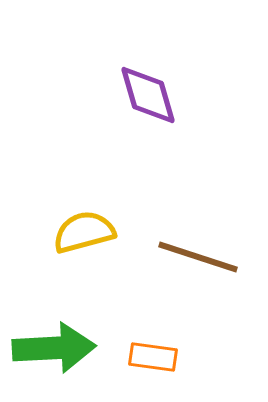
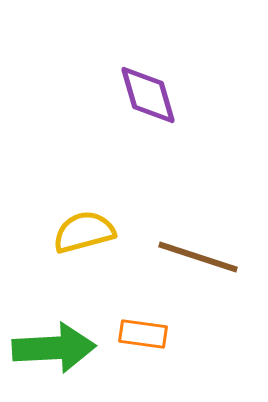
orange rectangle: moved 10 px left, 23 px up
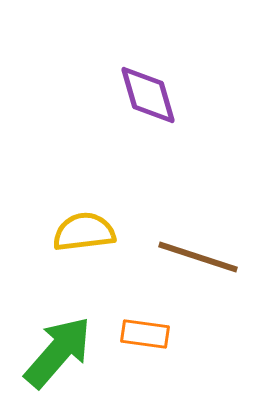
yellow semicircle: rotated 8 degrees clockwise
orange rectangle: moved 2 px right
green arrow: moved 4 px right, 4 px down; rotated 46 degrees counterclockwise
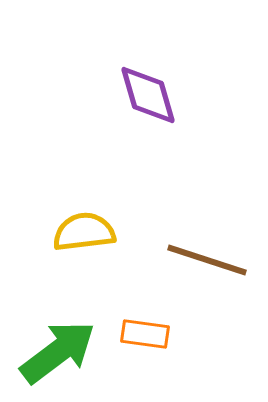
brown line: moved 9 px right, 3 px down
green arrow: rotated 12 degrees clockwise
